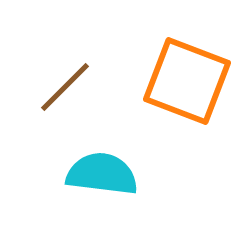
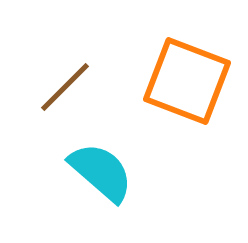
cyan semicircle: moved 1 px left, 2 px up; rotated 34 degrees clockwise
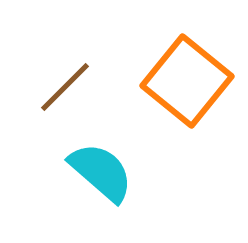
orange square: rotated 18 degrees clockwise
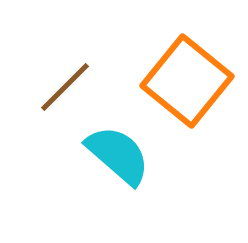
cyan semicircle: moved 17 px right, 17 px up
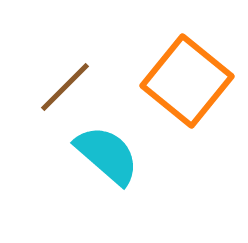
cyan semicircle: moved 11 px left
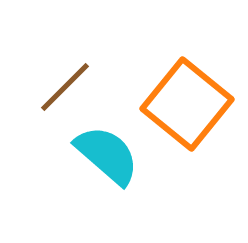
orange square: moved 23 px down
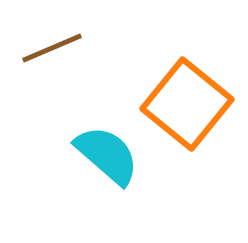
brown line: moved 13 px left, 39 px up; rotated 22 degrees clockwise
